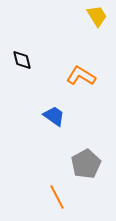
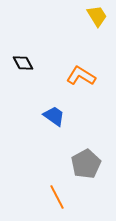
black diamond: moved 1 px right, 3 px down; rotated 15 degrees counterclockwise
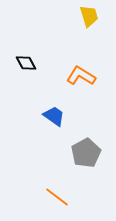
yellow trapezoid: moved 8 px left; rotated 15 degrees clockwise
black diamond: moved 3 px right
gray pentagon: moved 11 px up
orange line: rotated 25 degrees counterclockwise
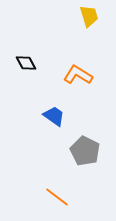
orange L-shape: moved 3 px left, 1 px up
gray pentagon: moved 1 px left, 2 px up; rotated 16 degrees counterclockwise
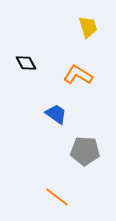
yellow trapezoid: moved 1 px left, 11 px down
blue trapezoid: moved 2 px right, 2 px up
gray pentagon: rotated 24 degrees counterclockwise
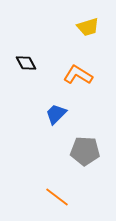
yellow trapezoid: rotated 90 degrees clockwise
blue trapezoid: rotated 80 degrees counterclockwise
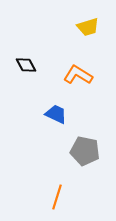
black diamond: moved 2 px down
blue trapezoid: rotated 70 degrees clockwise
gray pentagon: rotated 8 degrees clockwise
orange line: rotated 70 degrees clockwise
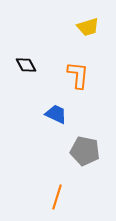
orange L-shape: rotated 64 degrees clockwise
